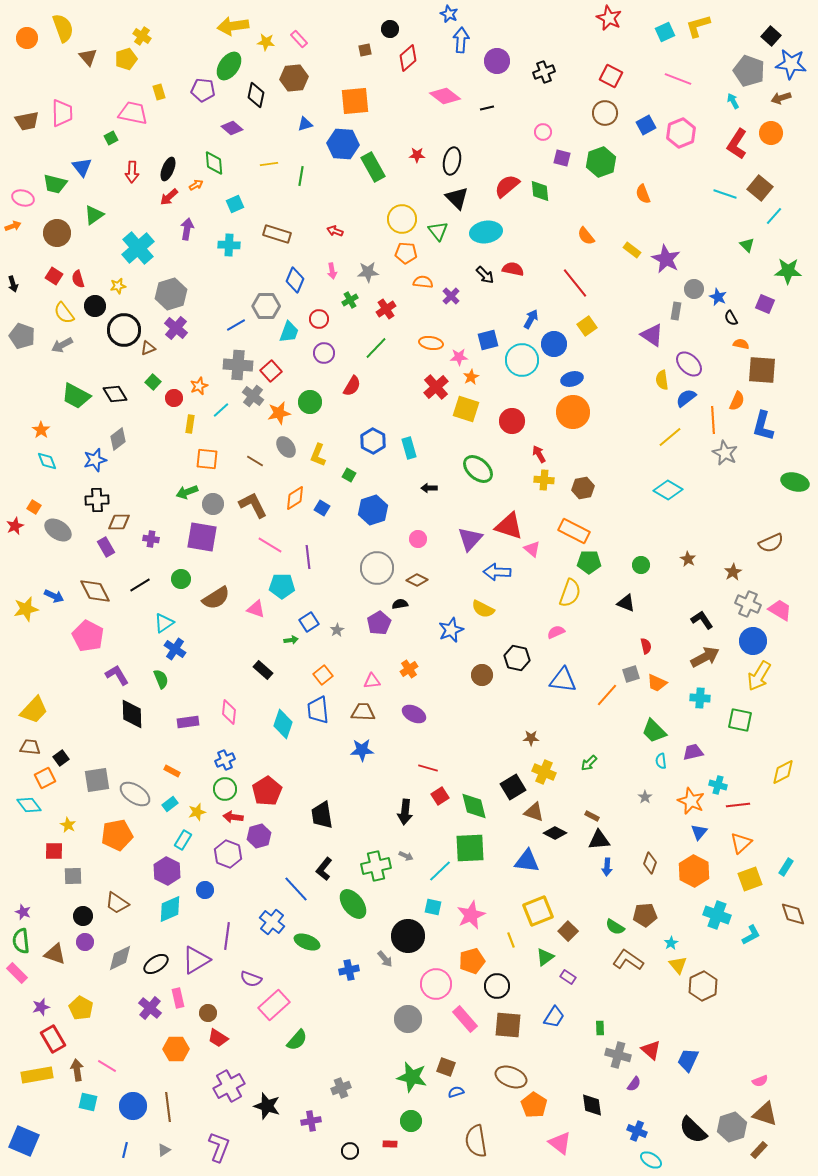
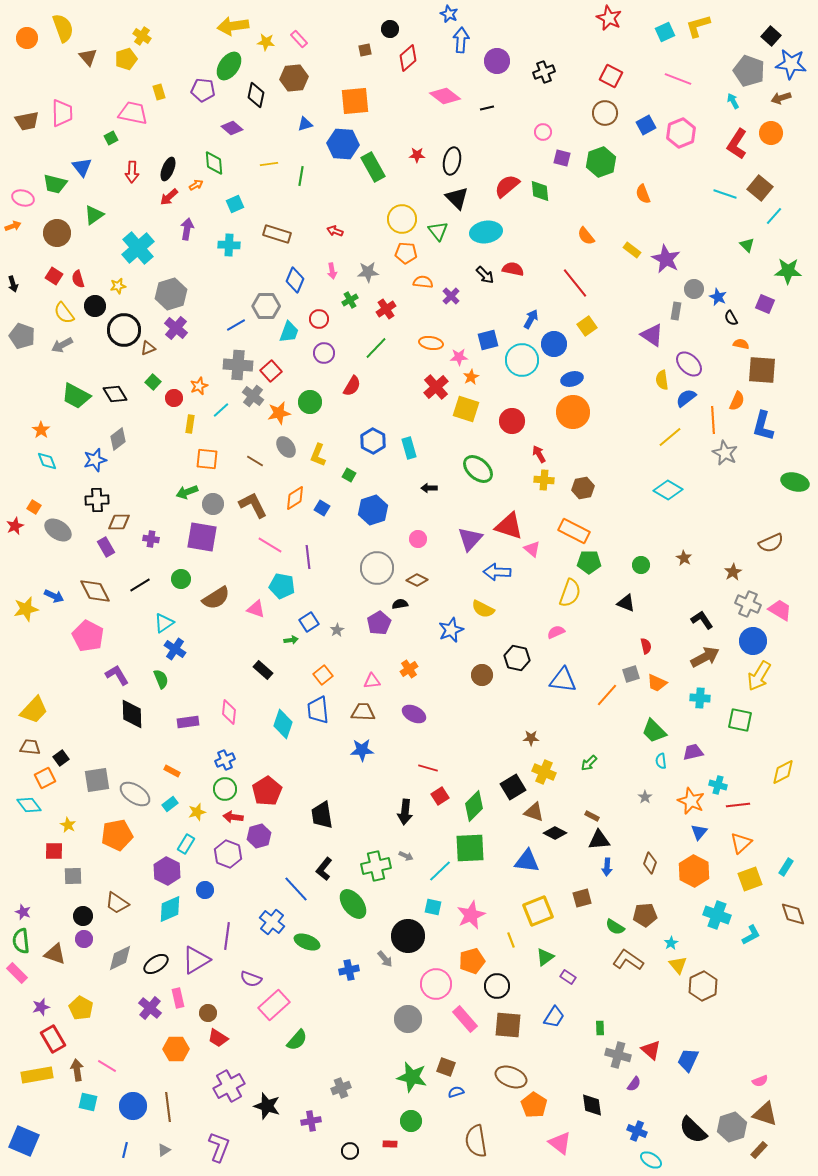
brown star at (688, 559): moved 4 px left, 1 px up
cyan pentagon at (282, 586): rotated 10 degrees clockwise
green diamond at (474, 806): rotated 60 degrees clockwise
cyan rectangle at (183, 840): moved 3 px right, 4 px down
brown square at (568, 931): moved 14 px right, 33 px up; rotated 30 degrees clockwise
purple circle at (85, 942): moved 1 px left, 3 px up
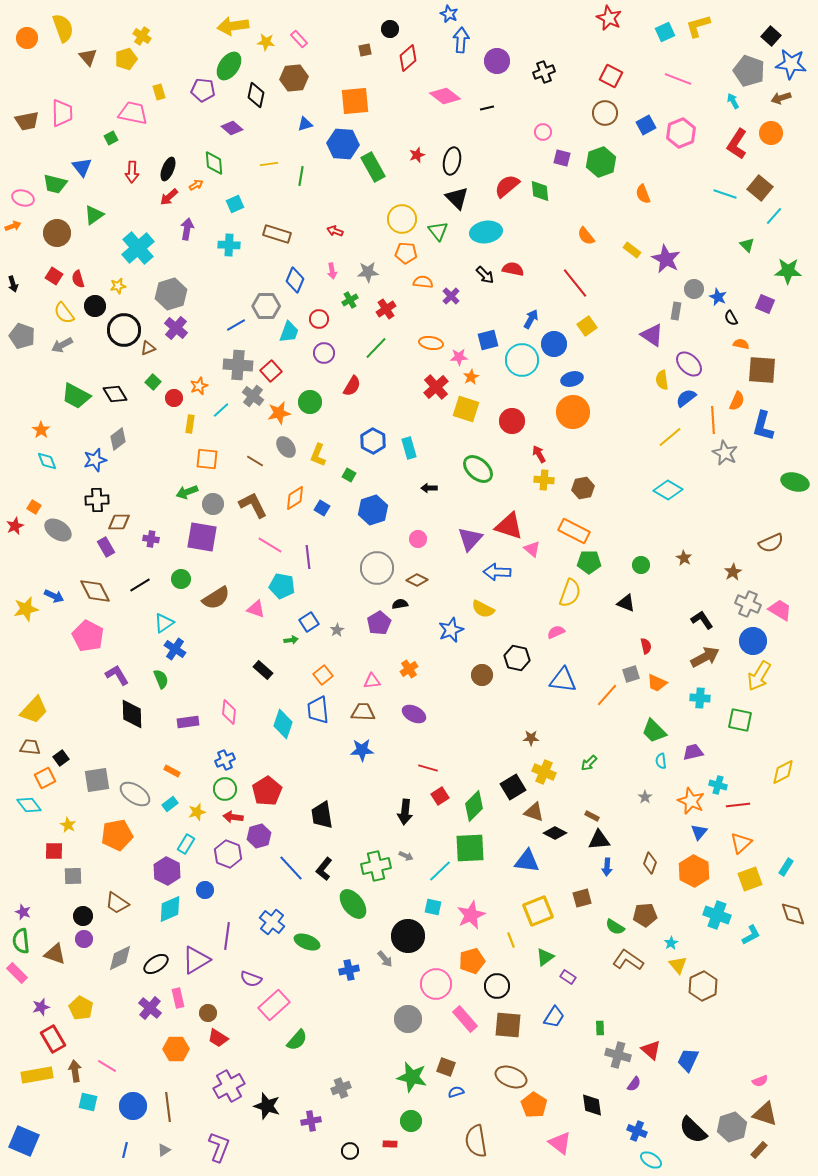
red star at (417, 155): rotated 21 degrees counterclockwise
blue line at (296, 889): moved 5 px left, 21 px up
brown arrow at (77, 1070): moved 2 px left, 1 px down
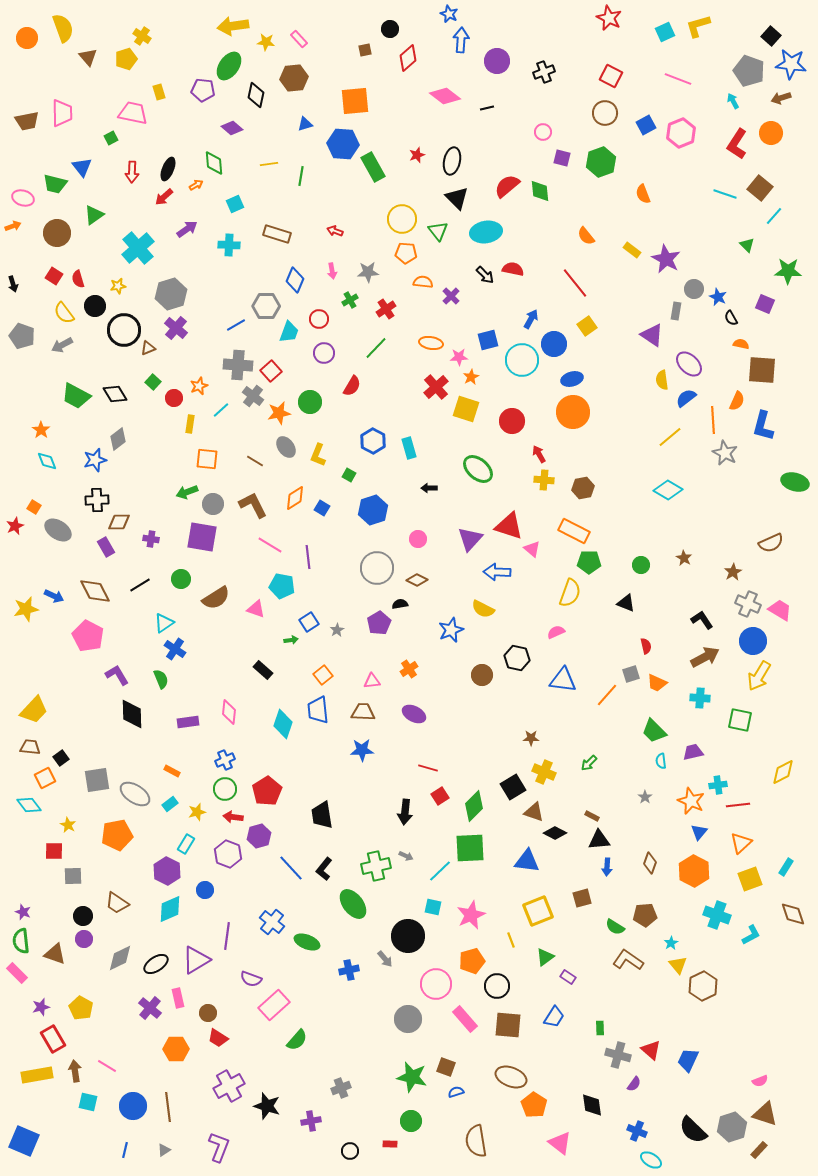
red arrow at (169, 197): moved 5 px left
purple arrow at (187, 229): rotated 45 degrees clockwise
cyan cross at (718, 785): rotated 24 degrees counterclockwise
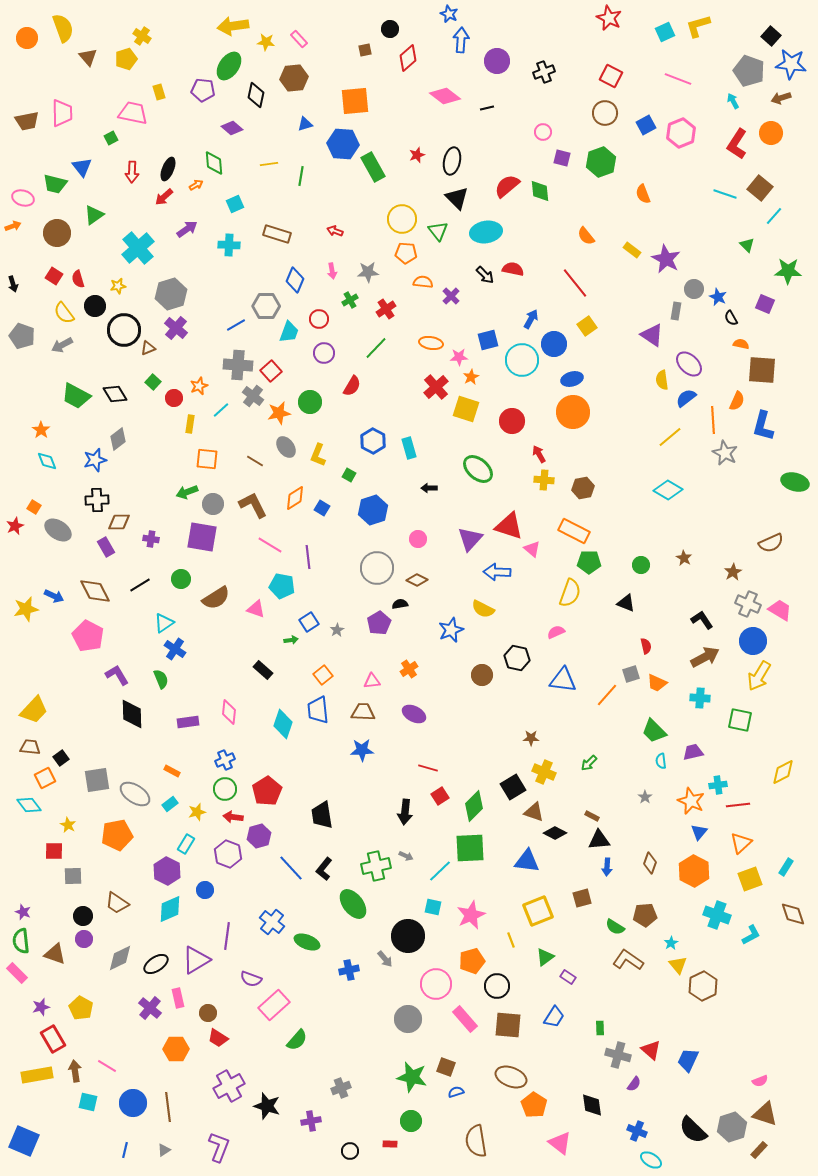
blue circle at (133, 1106): moved 3 px up
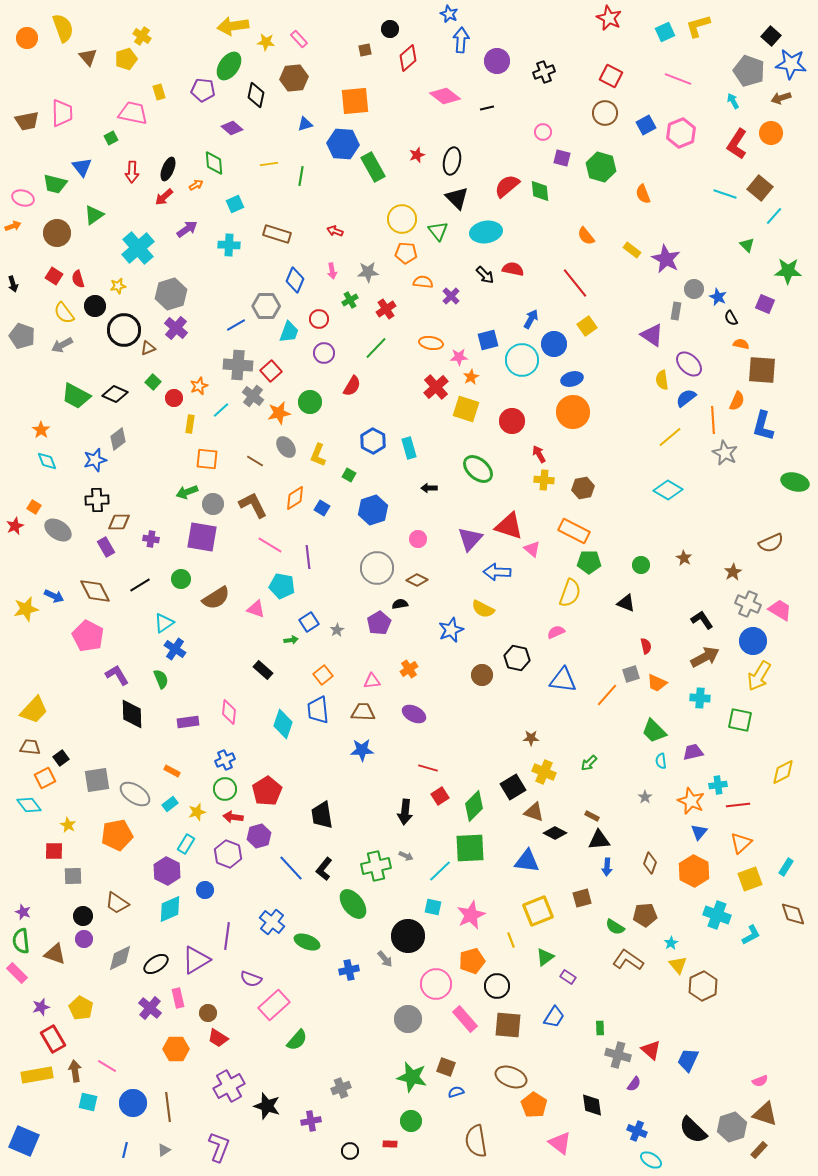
green hexagon at (601, 162): moved 5 px down; rotated 24 degrees counterclockwise
black diamond at (115, 394): rotated 35 degrees counterclockwise
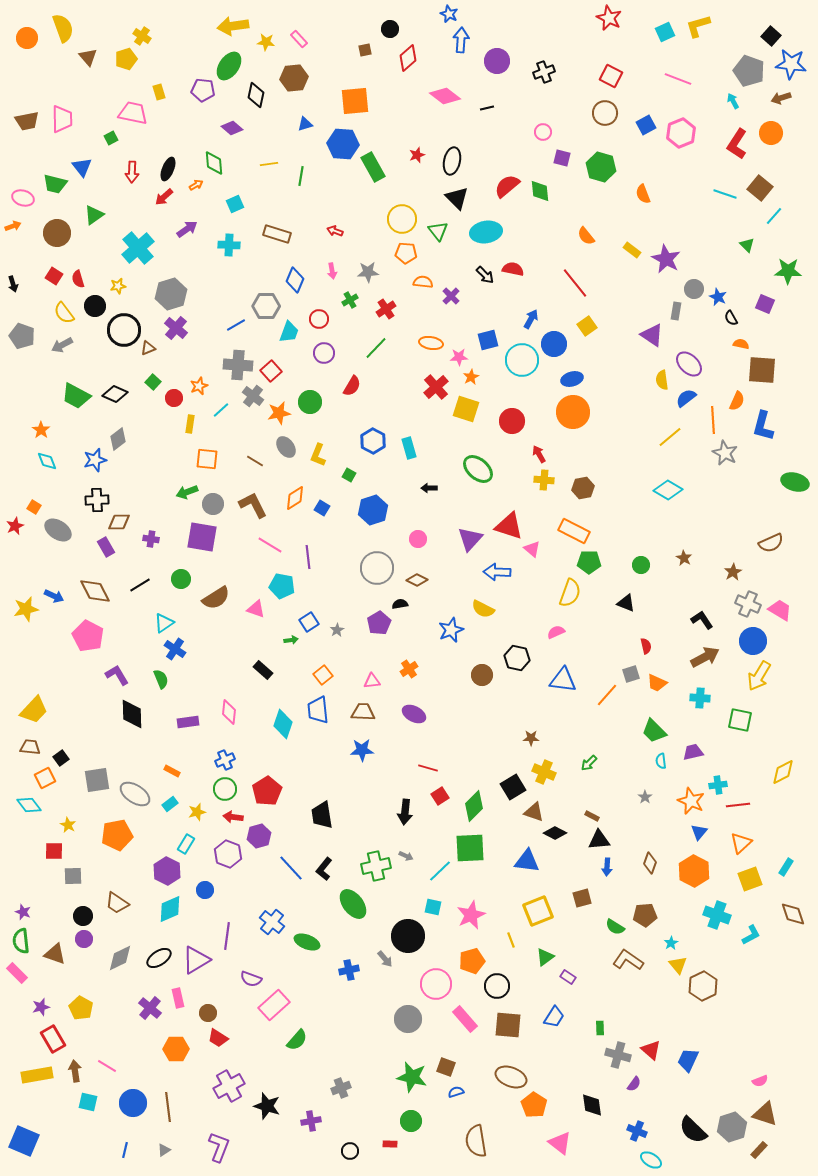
pink trapezoid at (62, 113): moved 6 px down
black ellipse at (156, 964): moved 3 px right, 6 px up
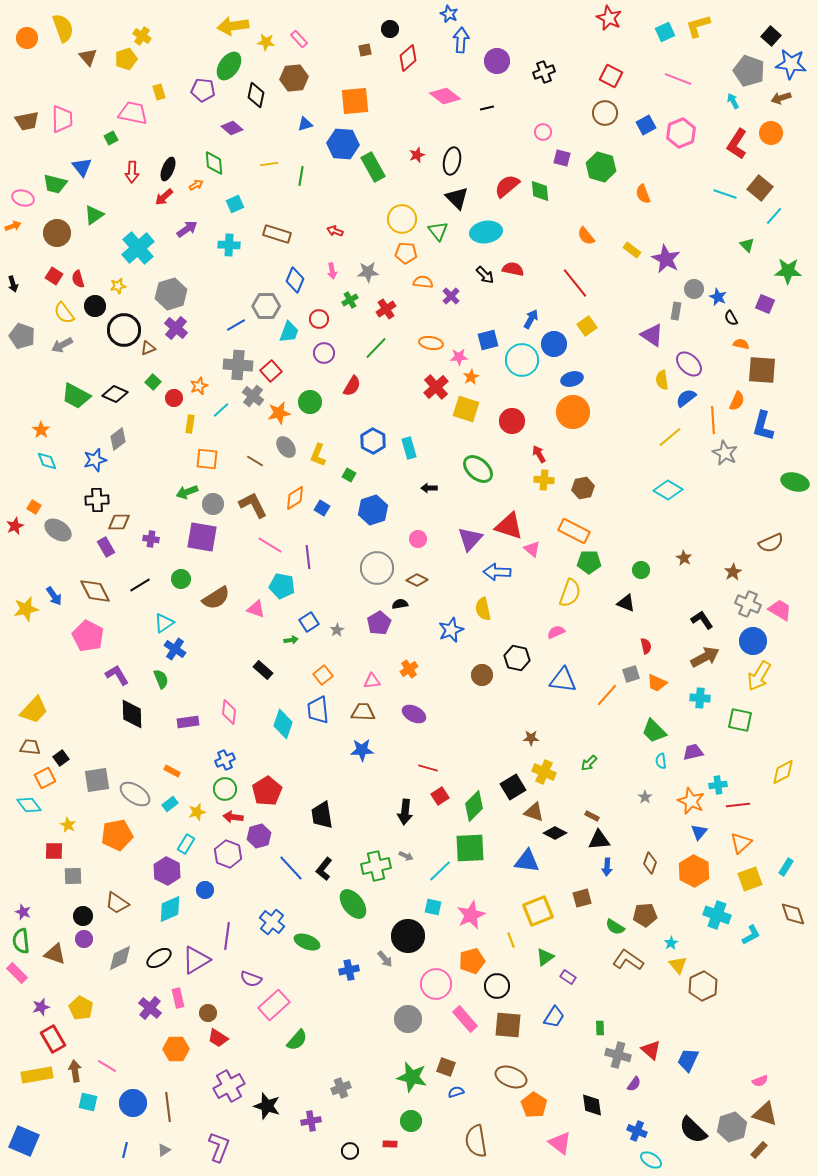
green circle at (641, 565): moved 5 px down
blue arrow at (54, 596): rotated 30 degrees clockwise
yellow semicircle at (483, 609): rotated 50 degrees clockwise
